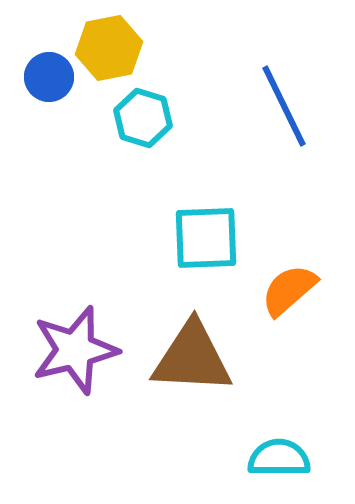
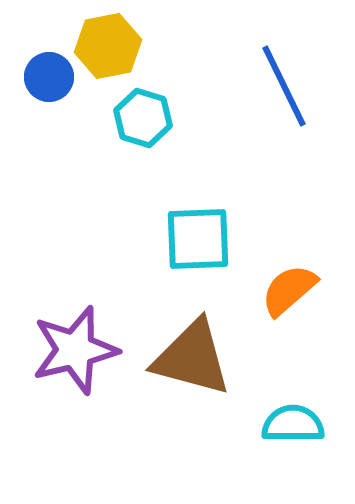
yellow hexagon: moved 1 px left, 2 px up
blue line: moved 20 px up
cyan square: moved 8 px left, 1 px down
brown triangle: rotated 12 degrees clockwise
cyan semicircle: moved 14 px right, 34 px up
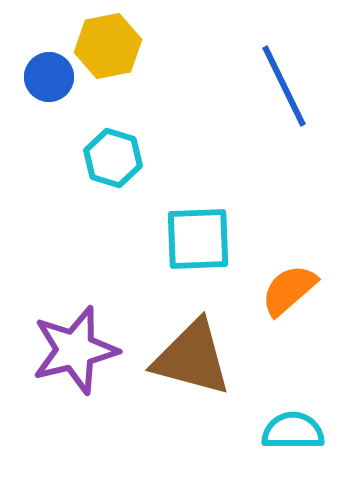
cyan hexagon: moved 30 px left, 40 px down
cyan semicircle: moved 7 px down
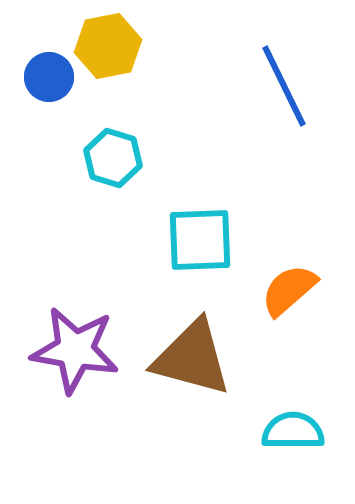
cyan square: moved 2 px right, 1 px down
purple star: rotated 24 degrees clockwise
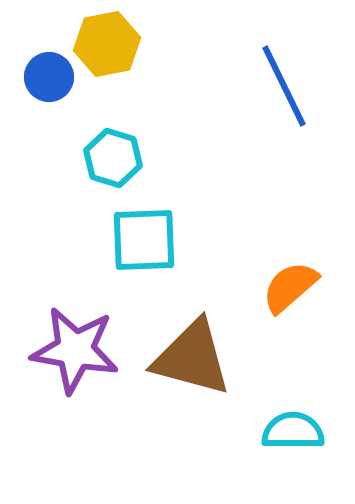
yellow hexagon: moved 1 px left, 2 px up
cyan square: moved 56 px left
orange semicircle: moved 1 px right, 3 px up
